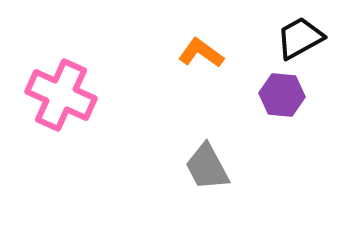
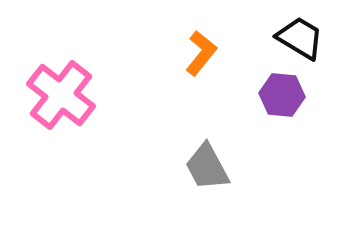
black trapezoid: rotated 60 degrees clockwise
orange L-shape: rotated 93 degrees clockwise
pink cross: rotated 14 degrees clockwise
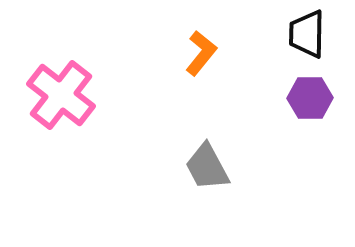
black trapezoid: moved 7 px right, 4 px up; rotated 120 degrees counterclockwise
purple hexagon: moved 28 px right, 3 px down; rotated 6 degrees counterclockwise
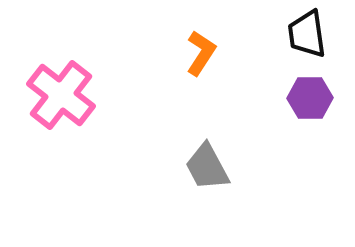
black trapezoid: rotated 9 degrees counterclockwise
orange L-shape: rotated 6 degrees counterclockwise
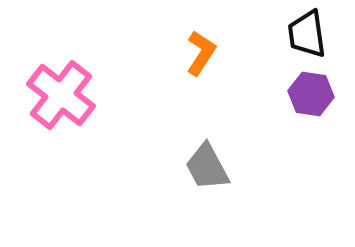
purple hexagon: moved 1 px right, 4 px up; rotated 9 degrees clockwise
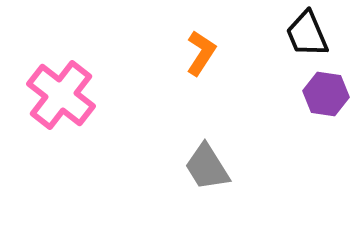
black trapezoid: rotated 15 degrees counterclockwise
purple hexagon: moved 15 px right
gray trapezoid: rotated 4 degrees counterclockwise
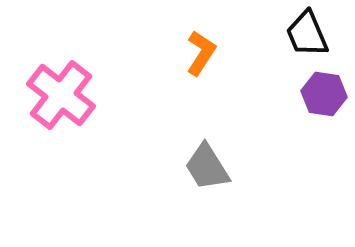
purple hexagon: moved 2 px left
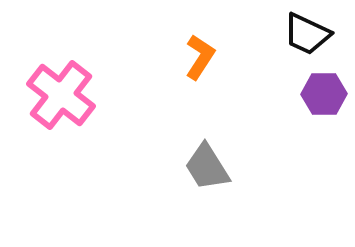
black trapezoid: rotated 42 degrees counterclockwise
orange L-shape: moved 1 px left, 4 px down
purple hexagon: rotated 9 degrees counterclockwise
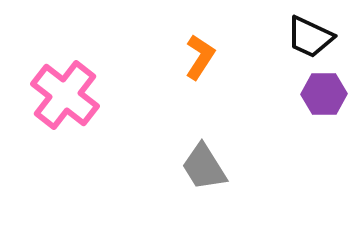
black trapezoid: moved 3 px right, 3 px down
pink cross: moved 4 px right
gray trapezoid: moved 3 px left
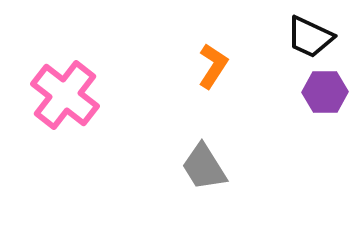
orange L-shape: moved 13 px right, 9 px down
purple hexagon: moved 1 px right, 2 px up
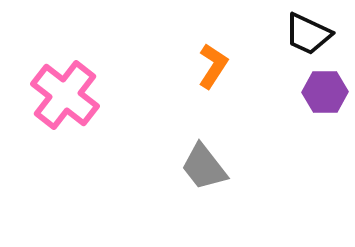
black trapezoid: moved 2 px left, 3 px up
gray trapezoid: rotated 6 degrees counterclockwise
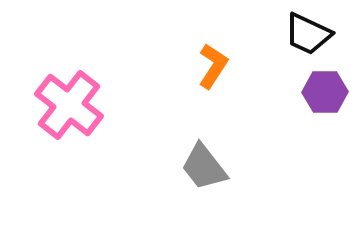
pink cross: moved 4 px right, 10 px down
